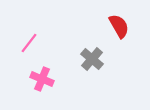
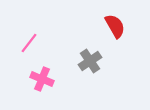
red semicircle: moved 4 px left
gray cross: moved 2 px left, 2 px down; rotated 15 degrees clockwise
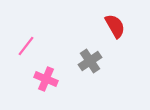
pink line: moved 3 px left, 3 px down
pink cross: moved 4 px right
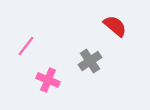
red semicircle: rotated 20 degrees counterclockwise
pink cross: moved 2 px right, 1 px down
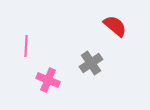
pink line: rotated 35 degrees counterclockwise
gray cross: moved 1 px right, 2 px down
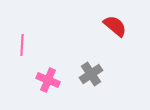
pink line: moved 4 px left, 1 px up
gray cross: moved 11 px down
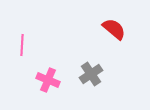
red semicircle: moved 1 px left, 3 px down
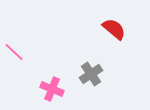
pink line: moved 8 px left, 7 px down; rotated 50 degrees counterclockwise
pink cross: moved 4 px right, 9 px down
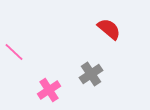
red semicircle: moved 5 px left
pink cross: moved 3 px left, 1 px down; rotated 35 degrees clockwise
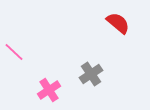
red semicircle: moved 9 px right, 6 px up
